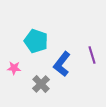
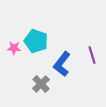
pink star: moved 20 px up
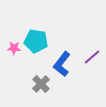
cyan pentagon: rotated 10 degrees counterclockwise
purple line: moved 2 px down; rotated 66 degrees clockwise
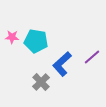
pink star: moved 2 px left, 11 px up
blue L-shape: rotated 10 degrees clockwise
gray cross: moved 2 px up
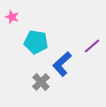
pink star: moved 20 px up; rotated 16 degrees clockwise
cyan pentagon: moved 1 px down
purple line: moved 11 px up
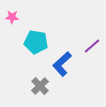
pink star: rotated 16 degrees counterclockwise
gray cross: moved 1 px left, 4 px down
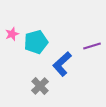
pink star: moved 17 px down; rotated 24 degrees counterclockwise
cyan pentagon: rotated 25 degrees counterclockwise
purple line: rotated 24 degrees clockwise
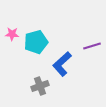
pink star: rotated 24 degrees clockwise
gray cross: rotated 24 degrees clockwise
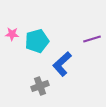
cyan pentagon: moved 1 px right, 1 px up
purple line: moved 7 px up
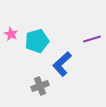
pink star: moved 1 px left; rotated 24 degrees clockwise
